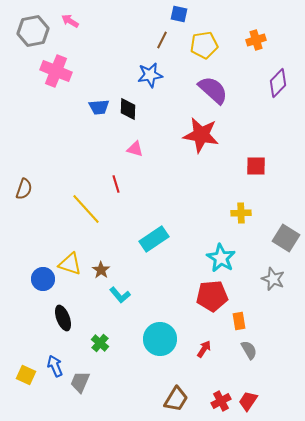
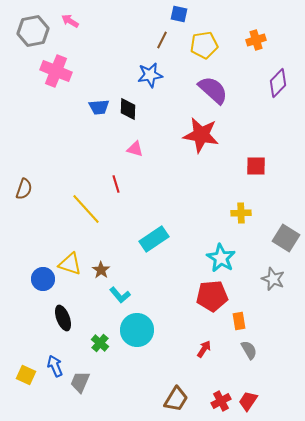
cyan circle: moved 23 px left, 9 px up
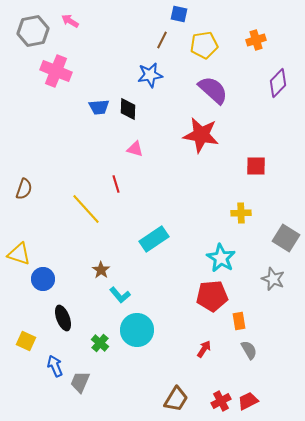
yellow triangle: moved 51 px left, 10 px up
yellow square: moved 34 px up
red trapezoid: rotated 30 degrees clockwise
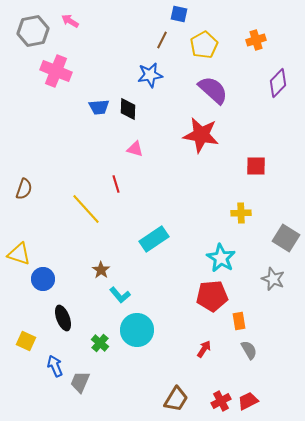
yellow pentagon: rotated 20 degrees counterclockwise
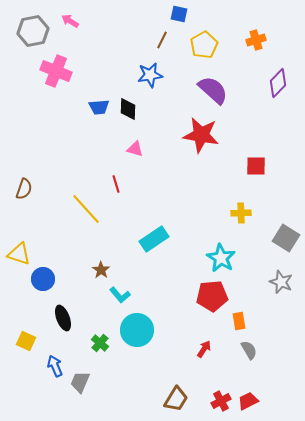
gray star: moved 8 px right, 3 px down
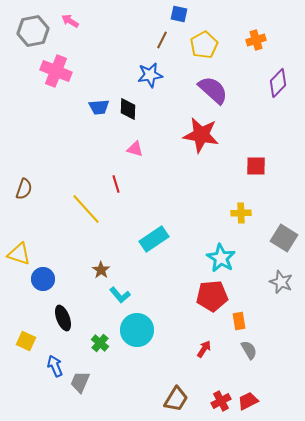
gray square: moved 2 px left
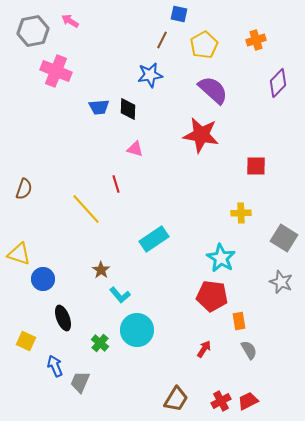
red pentagon: rotated 12 degrees clockwise
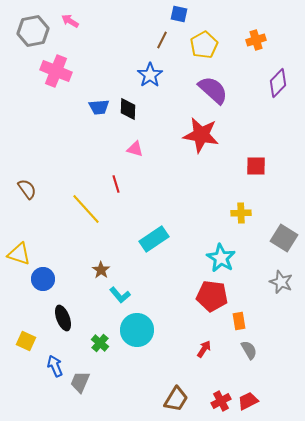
blue star: rotated 25 degrees counterclockwise
brown semicircle: moved 3 px right; rotated 55 degrees counterclockwise
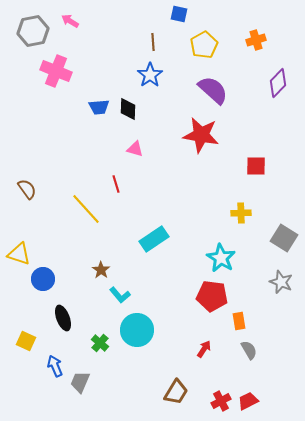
brown line: moved 9 px left, 2 px down; rotated 30 degrees counterclockwise
brown trapezoid: moved 7 px up
